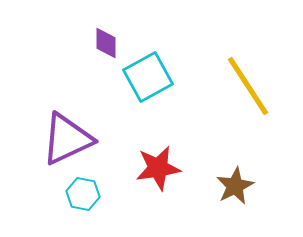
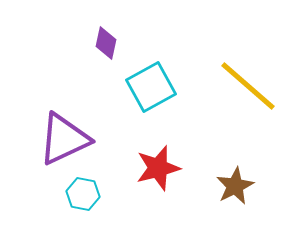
purple diamond: rotated 12 degrees clockwise
cyan square: moved 3 px right, 10 px down
yellow line: rotated 16 degrees counterclockwise
purple triangle: moved 3 px left
red star: rotated 6 degrees counterclockwise
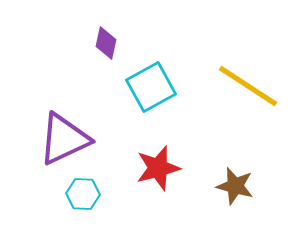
yellow line: rotated 8 degrees counterclockwise
brown star: rotated 30 degrees counterclockwise
cyan hexagon: rotated 8 degrees counterclockwise
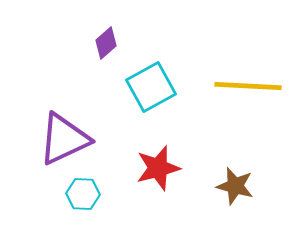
purple diamond: rotated 36 degrees clockwise
yellow line: rotated 30 degrees counterclockwise
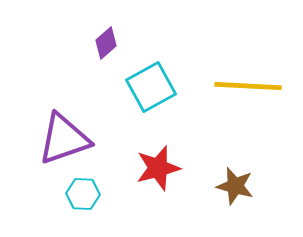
purple triangle: rotated 6 degrees clockwise
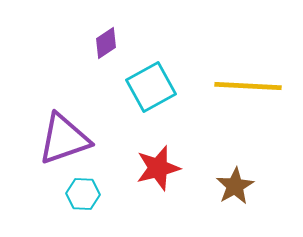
purple diamond: rotated 8 degrees clockwise
brown star: rotated 27 degrees clockwise
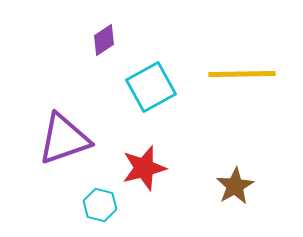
purple diamond: moved 2 px left, 3 px up
yellow line: moved 6 px left, 12 px up; rotated 4 degrees counterclockwise
red star: moved 14 px left
cyan hexagon: moved 17 px right, 11 px down; rotated 12 degrees clockwise
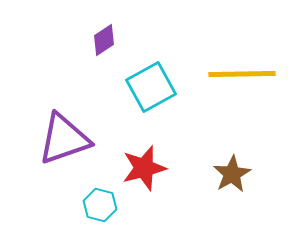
brown star: moved 3 px left, 12 px up
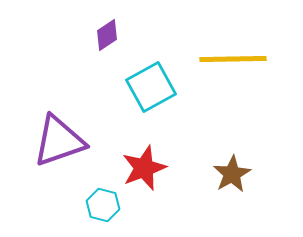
purple diamond: moved 3 px right, 5 px up
yellow line: moved 9 px left, 15 px up
purple triangle: moved 5 px left, 2 px down
red star: rotated 6 degrees counterclockwise
cyan hexagon: moved 3 px right
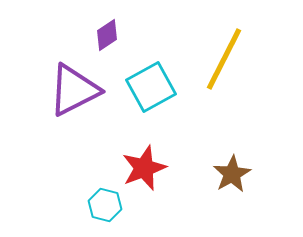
yellow line: moved 9 px left; rotated 62 degrees counterclockwise
purple triangle: moved 15 px right, 51 px up; rotated 8 degrees counterclockwise
cyan hexagon: moved 2 px right
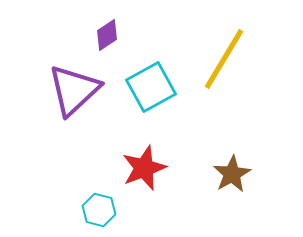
yellow line: rotated 4 degrees clockwise
purple triangle: rotated 16 degrees counterclockwise
cyan hexagon: moved 6 px left, 5 px down
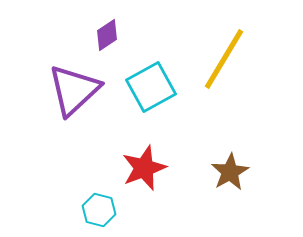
brown star: moved 2 px left, 2 px up
